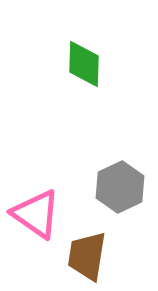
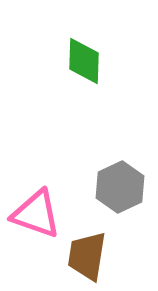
green diamond: moved 3 px up
pink triangle: rotated 16 degrees counterclockwise
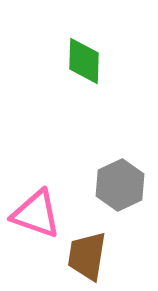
gray hexagon: moved 2 px up
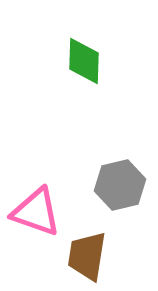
gray hexagon: rotated 12 degrees clockwise
pink triangle: moved 2 px up
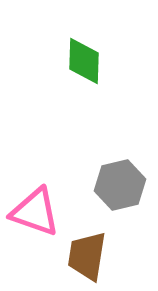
pink triangle: moved 1 px left
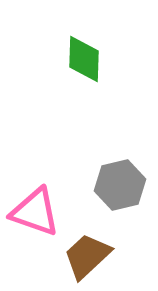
green diamond: moved 2 px up
brown trapezoid: rotated 38 degrees clockwise
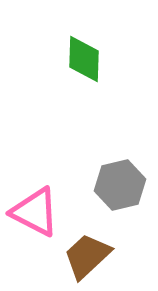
pink triangle: rotated 8 degrees clockwise
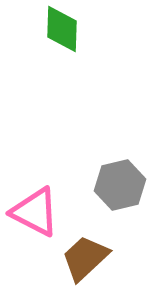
green diamond: moved 22 px left, 30 px up
brown trapezoid: moved 2 px left, 2 px down
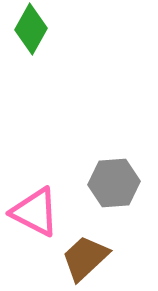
green diamond: moved 31 px left; rotated 27 degrees clockwise
gray hexagon: moved 6 px left, 2 px up; rotated 9 degrees clockwise
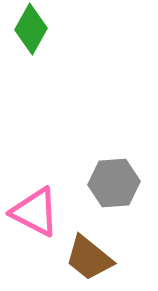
brown trapezoid: moved 4 px right; rotated 98 degrees counterclockwise
